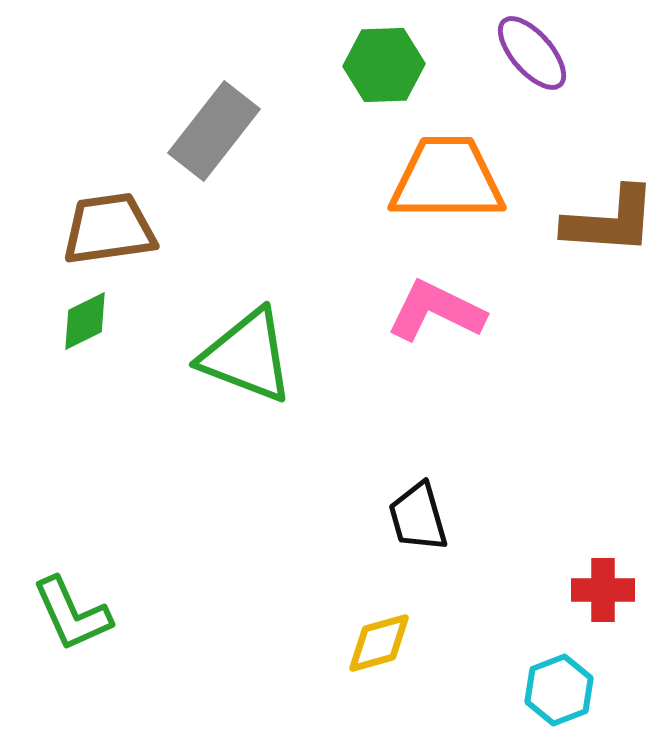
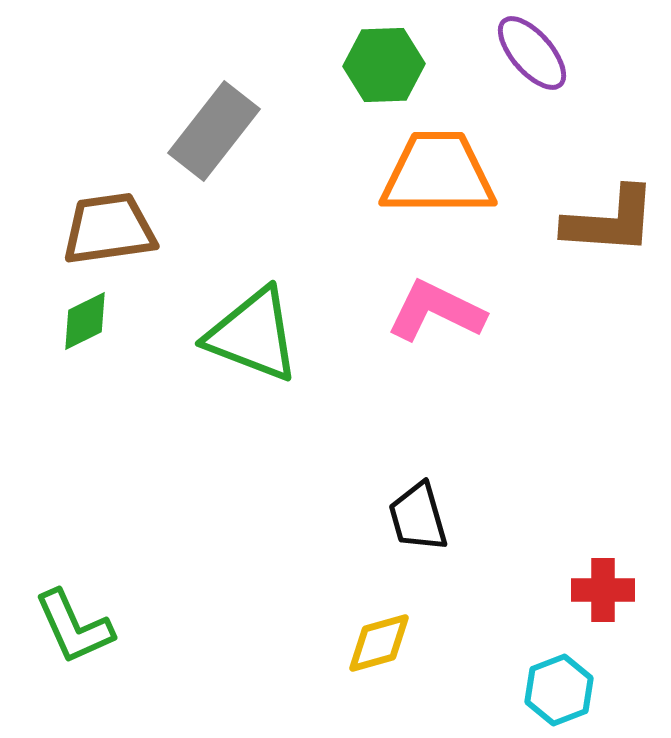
orange trapezoid: moved 9 px left, 5 px up
green triangle: moved 6 px right, 21 px up
green L-shape: moved 2 px right, 13 px down
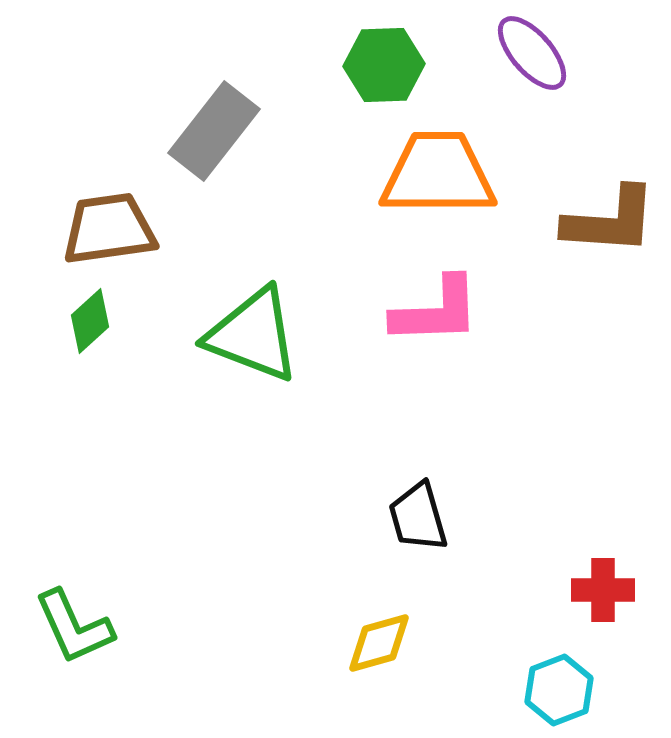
pink L-shape: rotated 152 degrees clockwise
green diamond: moved 5 px right; rotated 16 degrees counterclockwise
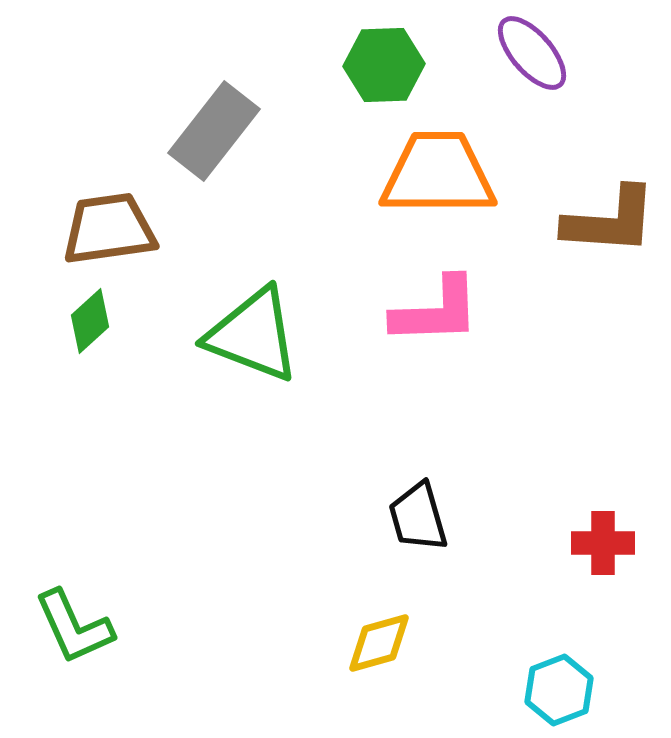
red cross: moved 47 px up
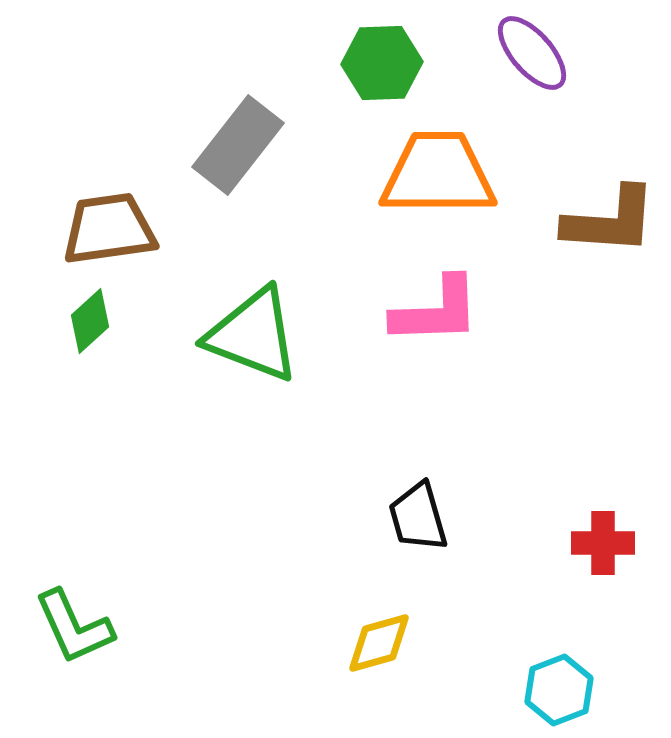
green hexagon: moved 2 px left, 2 px up
gray rectangle: moved 24 px right, 14 px down
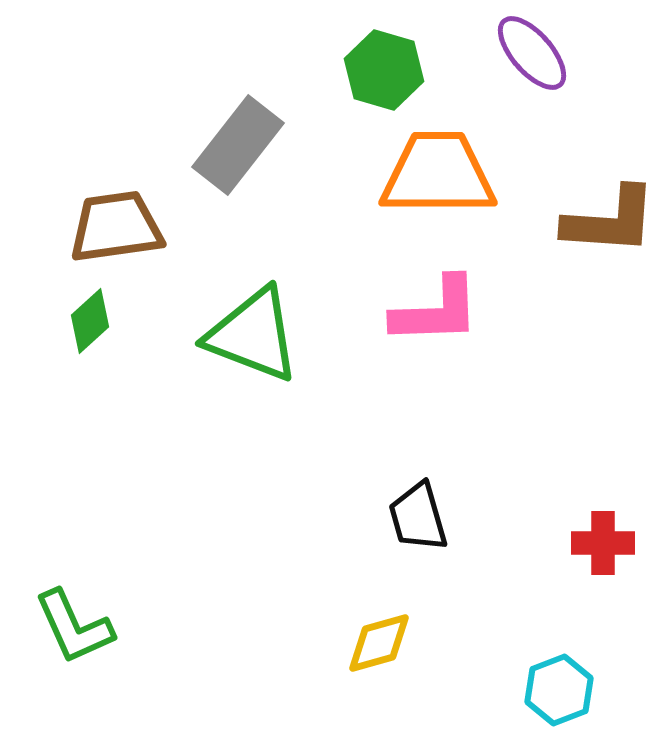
green hexagon: moved 2 px right, 7 px down; rotated 18 degrees clockwise
brown trapezoid: moved 7 px right, 2 px up
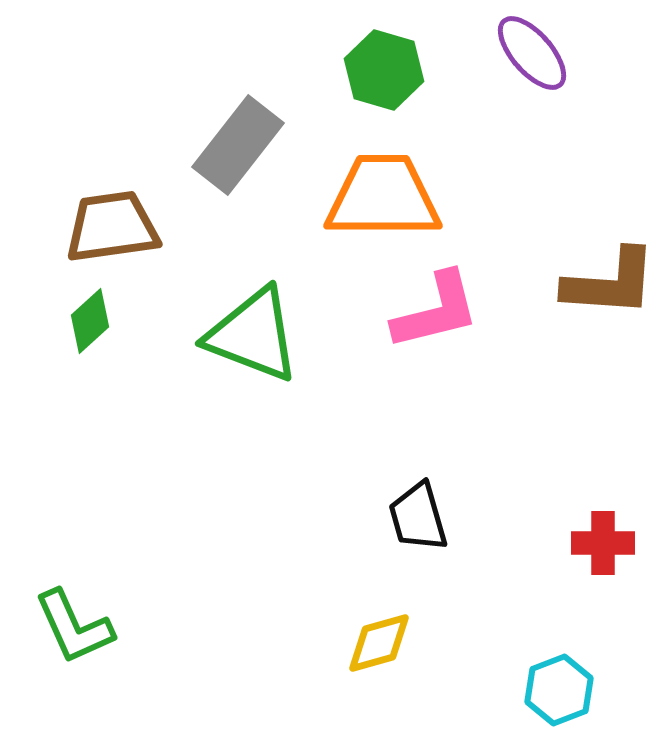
orange trapezoid: moved 55 px left, 23 px down
brown L-shape: moved 62 px down
brown trapezoid: moved 4 px left
pink L-shape: rotated 12 degrees counterclockwise
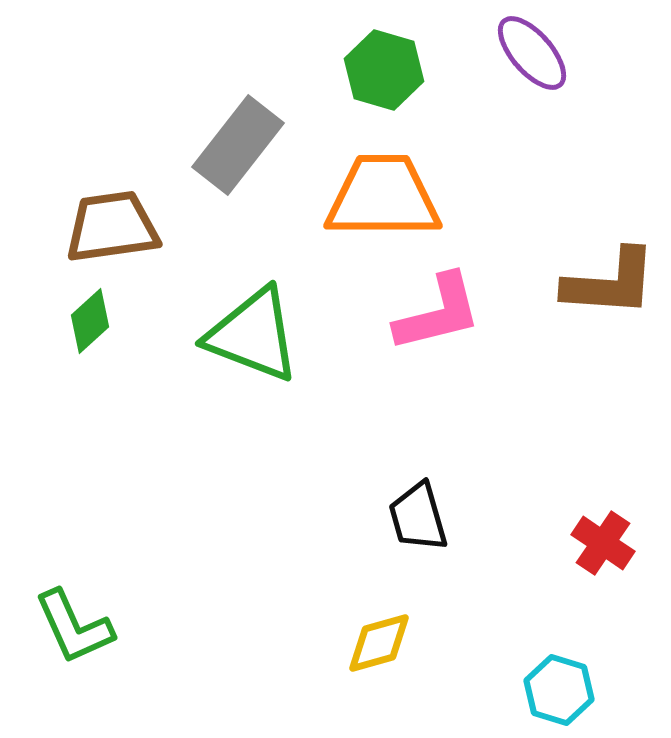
pink L-shape: moved 2 px right, 2 px down
red cross: rotated 34 degrees clockwise
cyan hexagon: rotated 22 degrees counterclockwise
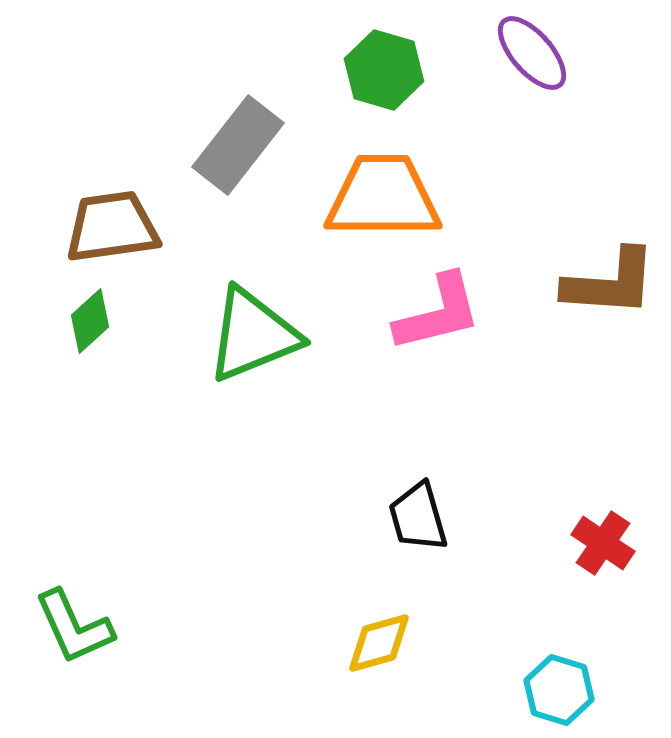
green triangle: rotated 43 degrees counterclockwise
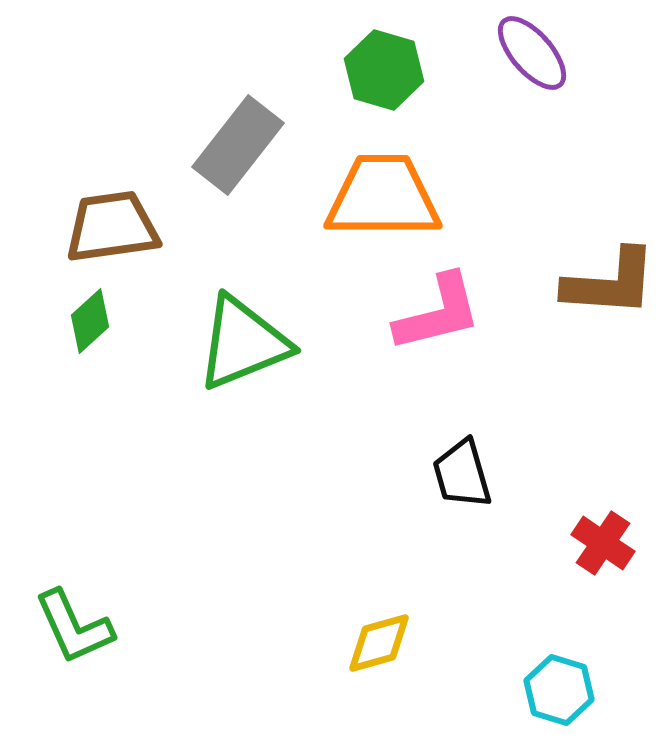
green triangle: moved 10 px left, 8 px down
black trapezoid: moved 44 px right, 43 px up
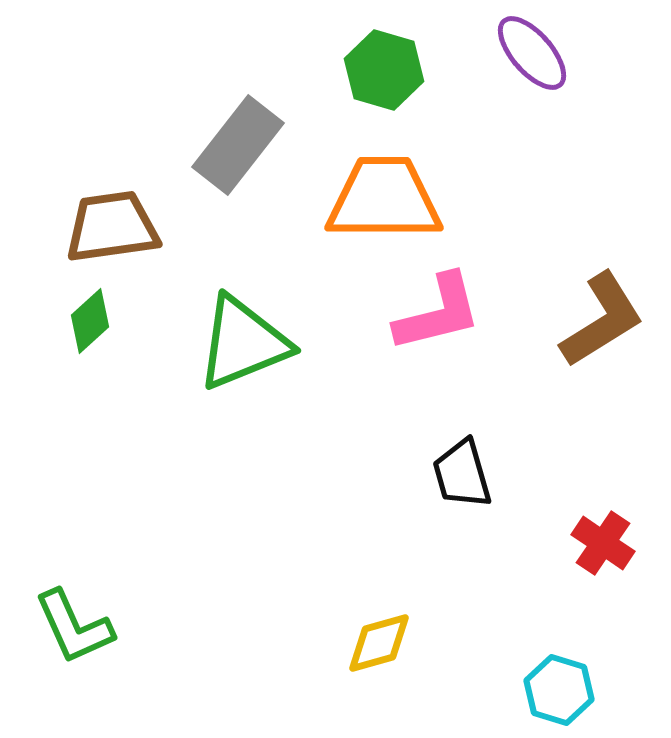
orange trapezoid: moved 1 px right, 2 px down
brown L-shape: moved 8 px left, 37 px down; rotated 36 degrees counterclockwise
